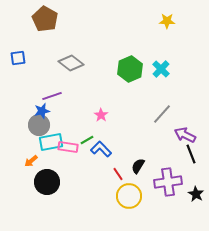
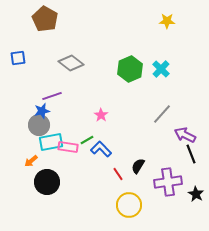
yellow circle: moved 9 px down
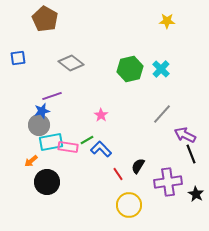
green hexagon: rotated 10 degrees clockwise
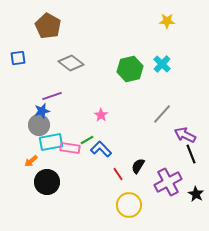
brown pentagon: moved 3 px right, 7 px down
cyan cross: moved 1 px right, 5 px up
pink rectangle: moved 2 px right, 1 px down
purple cross: rotated 20 degrees counterclockwise
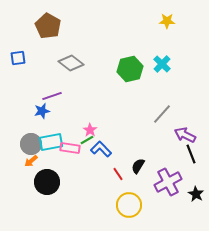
pink star: moved 11 px left, 15 px down
gray circle: moved 8 px left, 19 px down
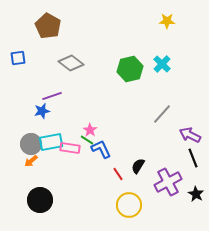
purple arrow: moved 5 px right
green line: rotated 64 degrees clockwise
blue L-shape: rotated 20 degrees clockwise
black line: moved 2 px right, 4 px down
black circle: moved 7 px left, 18 px down
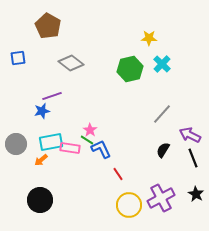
yellow star: moved 18 px left, 17 px down
gray circle: moved 15 px left
orange arrow: moved 10 px right, 1 px up
black semicircle: moved 25 px right, 16 px up
purple cross: moved 7 px left, 16 px down
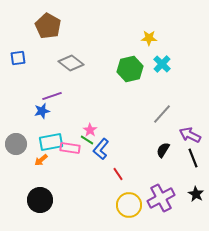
blue L-shape: rotated 115 degrees counterclockwise
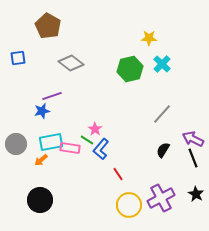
pink star: moved 5 px right, 1 px up
purple arrow: moved 3 px right, 4 px down
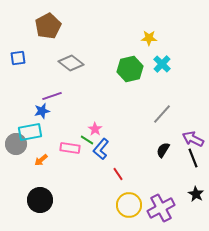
brown pentagon: rotated 15 degrees clockwise
cyan rectangle: moved 21 px left, 10 px up
purple cross: moved 10 px down
